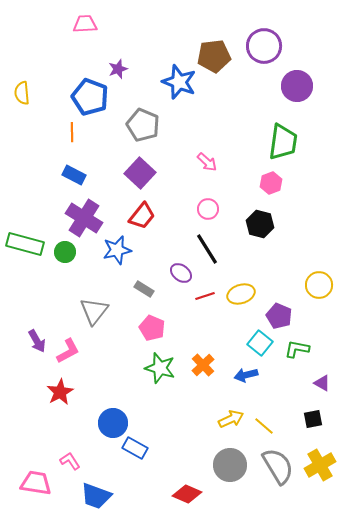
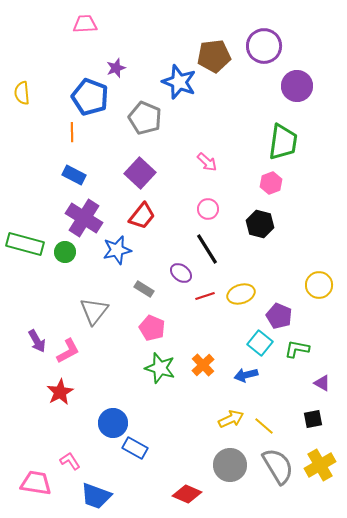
purple star at (118, 69): moved 2 px left, 1 px up
gray pentagon at (143, 125): moved 2 px right, 7 px up
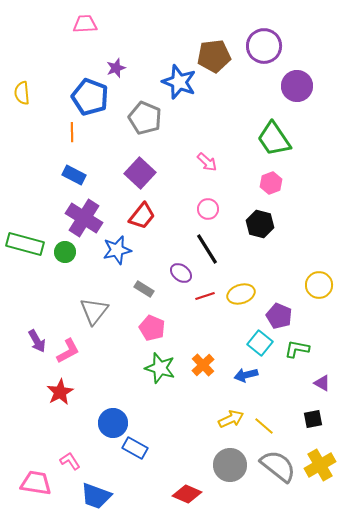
green trapezoid at (283, 142): moved 9 px left, 3 px up; rotated 138 degrees clockwise
gray semicircle at (278, 466): rotated 21 degrees counterclockwise
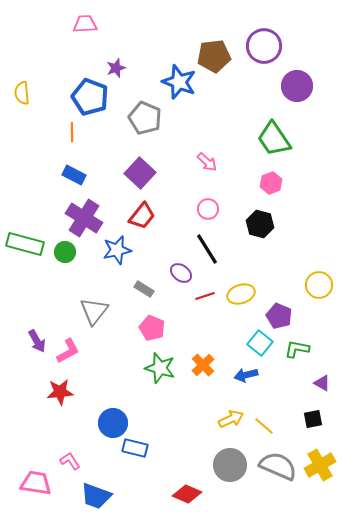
red star at (60, 392): rotated 24 degrees clockwise
blue rectangle at (135, 448): rotated 15 degrees counterclockwise
gray semicircle at (278, 466): rotated 15 degrees counterclockwise
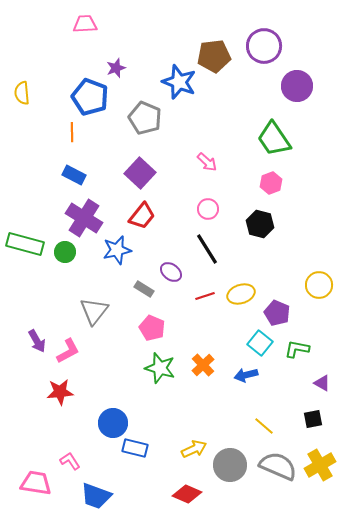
purple ellipse at (181, 273): moved 10 px left, 1 px up
purple pentagon at (279, 316): moved 2 px left, 3 px up
yellow arrow at (231, 419): moved 37 px left, 30 px down
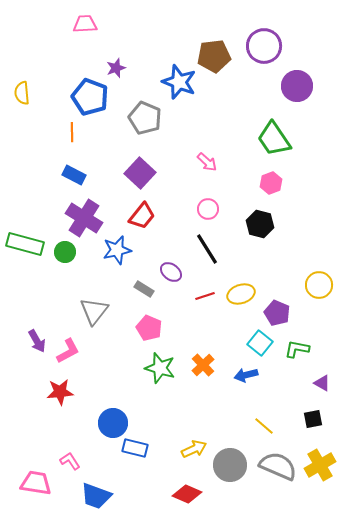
pink pentagon at (152, 328): moved 3 px left
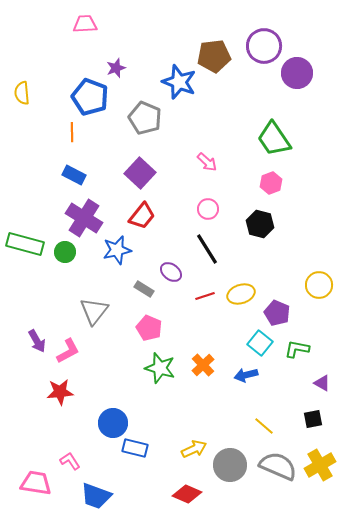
purple circle at (297, 86): moved 13 px up
